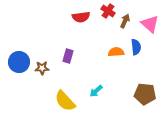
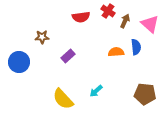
purple rectangle: rotated 32 degrees clockwise
brown star: moved 31 px up
yellow semicircle: moved 2 px left, 2 px up
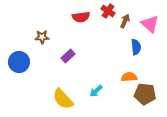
orange semicircle: moved 13 px right, 25 px down
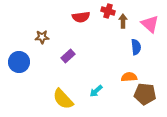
red cross: rotated 16 degrees counterclockwise
brown arrow: moved 2 px left; rotated 24 degrees counterclockwise
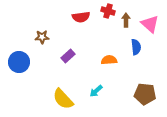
brown arrow: moved 3 px right, 1 px up
orange semicircle: moved 20 px left, 17 px up
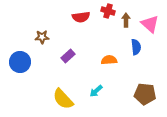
blue circle: moved 1 px right
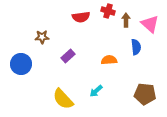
blue circle: moved 1 px right, 2 px down
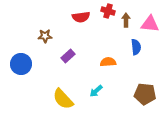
pink triangle: rotated 36 degrees counterclockwise
brown star: moved 3 px right, 1 px up
orange semicircle: moved 1 px left, 2 px down
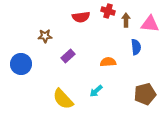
brown pentagon: rotated 20 degrees counterclockwise
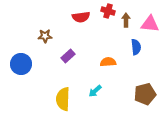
cyan arrow: moved 1 px left
yellow semicircle: rotated 45 degrees clockwise
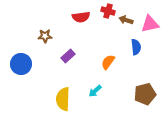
brown arrow: rotated 72 degrees counterclockwise
pink triangle: rotated 18 degrees counterclockwise
orange semicircle: rotated 49 degrees counterclockwise
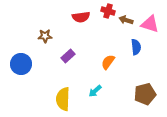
pink triangle: rotated 30 degrees clockwise
